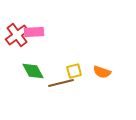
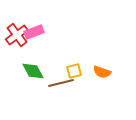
pink rectangle: rotated 18 degrees counterclockwise
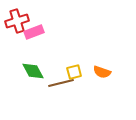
red cross: moved 14 px up; rotated 20 degrees clockwise
yellow square: moved 1 px down
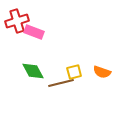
pink rectangle: rotated 42 degrees clockwise
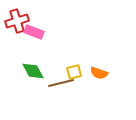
orange semicircle: moved 3 px left, 1 px down
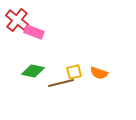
red cross: moved 1 px up; rotated 35 degrees counterclockwise
green diamond: rotated 50 degrees counterclockwise
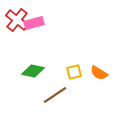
pink rectangle: moved 9 px up; rotated 36 degrees counterclockwise
orange semicircle: rotated 12 degrees clockwise
brown line: moved 6 px left, 12 px down; rotated 20 degrees counterclockwise
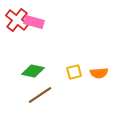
pink rectangle: moved 1 px up; rotated 30 degrees clockwise
orange semicircle: rotated 36 degrees counterclockwise
brown line: moved 15 px left
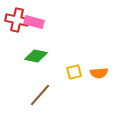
red cross: rotated 25 degrees counterclockwise
green diamond: moved 3 px right, 15 px up
brown line: rotated 15 degrees counterclockwise
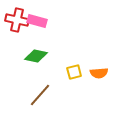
pink rectangle: moved 3 px right, 1 px up
